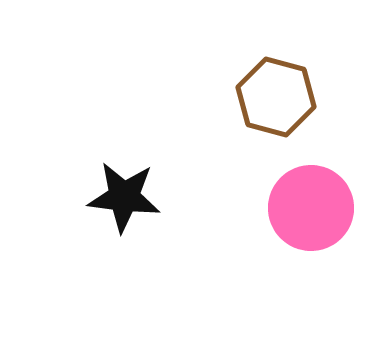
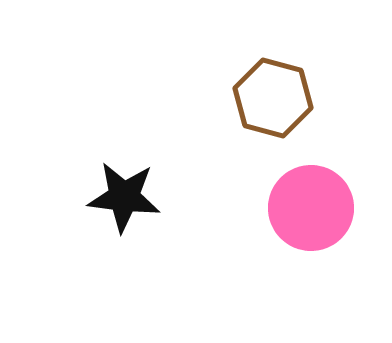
brown hexagon: moved 3 px left, 1 px down
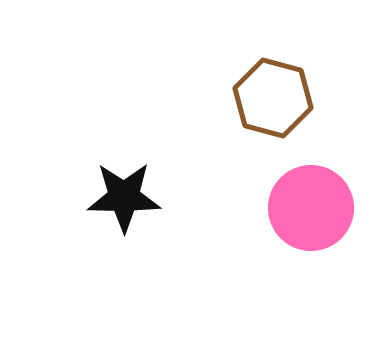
black star: rotated 6 degrees counterclockwise
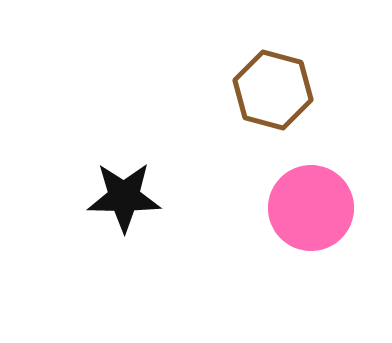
brown hexagon: moved 8 px up
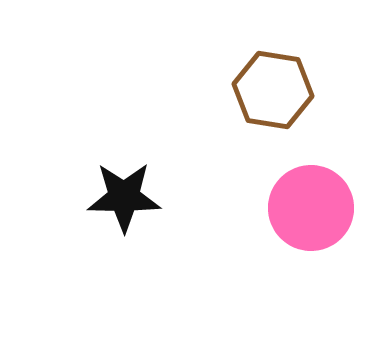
brown hexagon: rotated 6 degrees counterclockwise
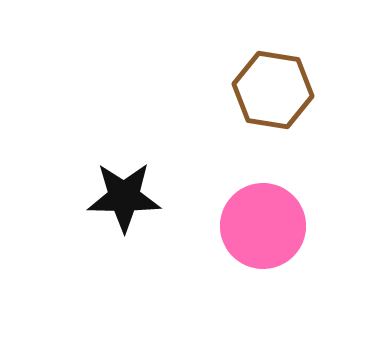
pink circle: moved 48 px left, 18 px down
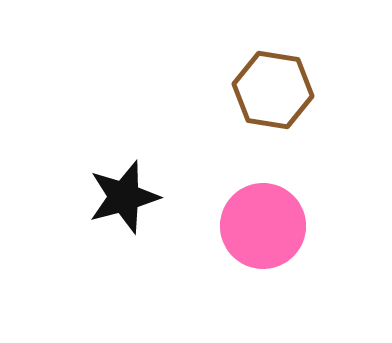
black star: rotated 16 degrees counterclockwise
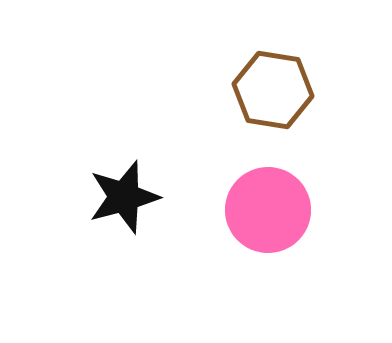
pink circle: moved 5 px right, 16 px up
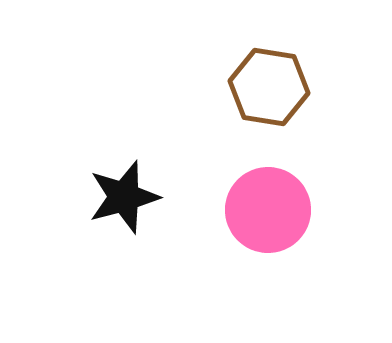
brown hexagon: moved 4 px left, 3 px up
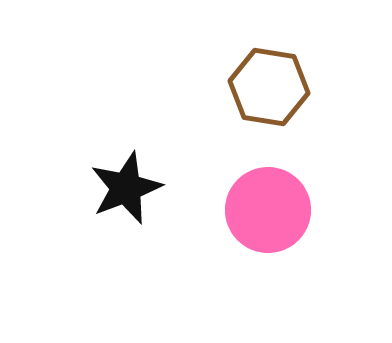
black star: moved 2 px right, 9 px up; rotated 6 degrees counterclockwise
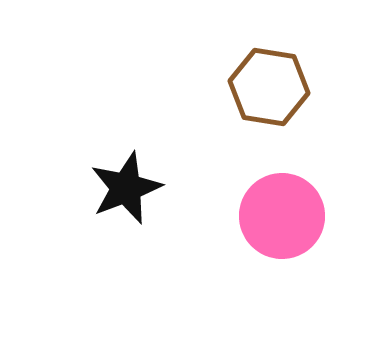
pink circle: moved 14 px right, 6 px down
